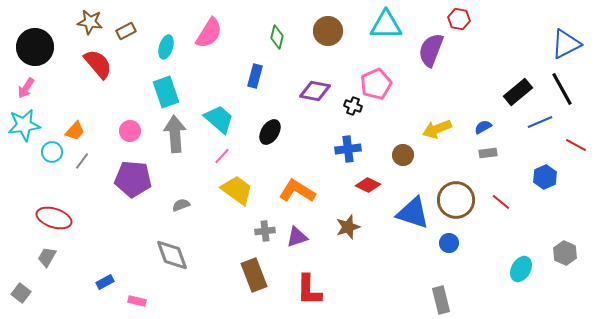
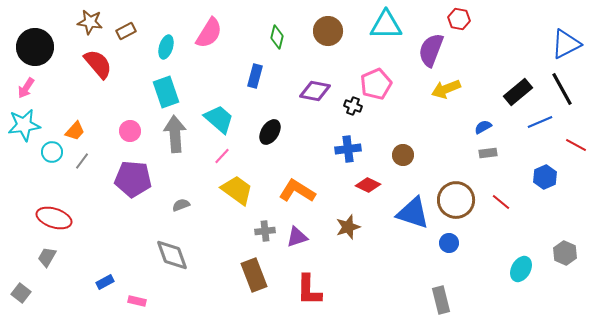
yellow arrow at (437, 129): moved 9 px right, 40 px up
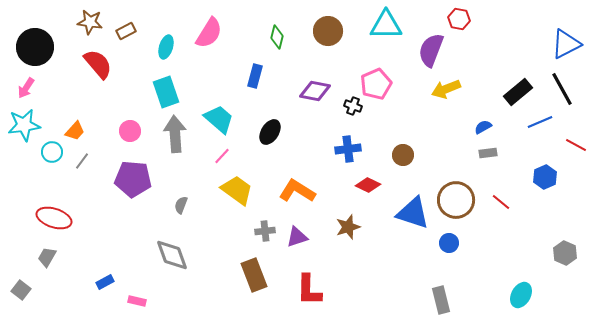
gray semicircle at (181, 205): rotated 48 degrees counterclockwise
cyan ellipse at (521, 269): moved 26 px down
gray square at (21, 293): moved 3 px up
